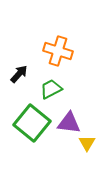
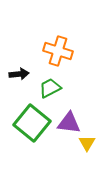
black arrow: rotated 42 degrees clockwise
green trapezoid: moved 1 px left, 1 px up
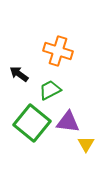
black arrow: rotated 138 degrees counterclockwise
green trapezoid: moved 2 px down
purple triangle: moved 1 px left, 1 px up
yellow triangle: moved 1 px left, 1 px down
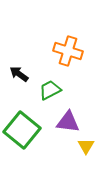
orange cross: moved 10 px right
green square: moved 10 px left, 7 px down
yellow triangle: moved 2 px down
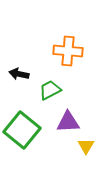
orange cross: rotated 12 degrees counterclockwise
black arrow: rotated 24 degrees counterclockwise
purple triangle: rotated 10 degrees counterclockwise
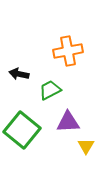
orange cross: rotated 16 degrees counterclockwise
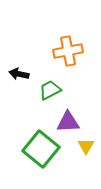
green square: moved 19 px right, 19 px down
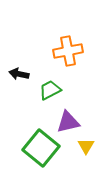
purple triangle: rotated 10 degrees counterclockwise
green square: moved 1 px up
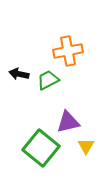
green trapezoid: moved 2 px left, 10 px up
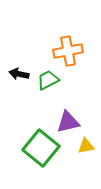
yellow triangle: rotated 48 degrees clockwise
